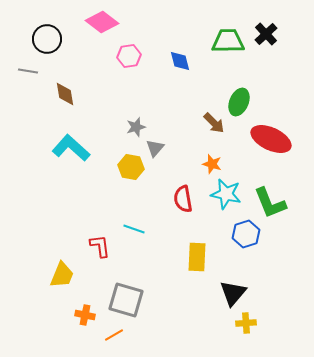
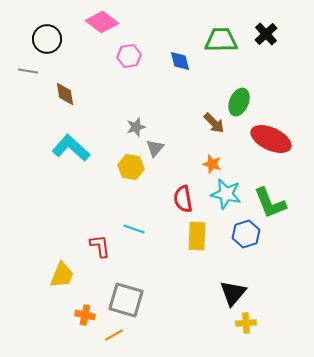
green trapezoid: moved 7 px left, 1 px up
yellow rectangle: moved 21 px up
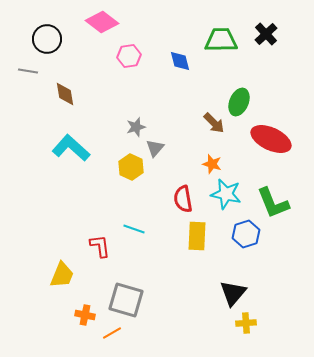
yellow hexagon: rotated 15 degrees clockwise
green L-shape: moved 3 px right
orange line: moved 2 px left, 2 px up
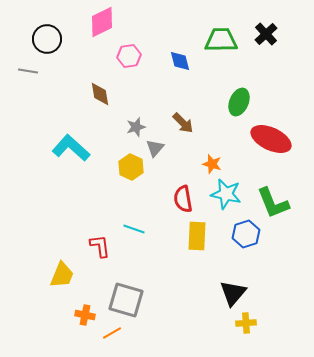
pink diamond: rotated 64 degrees counterclockwise
brown diamond: moved 35 px right
brown arrow: moved 31 px left
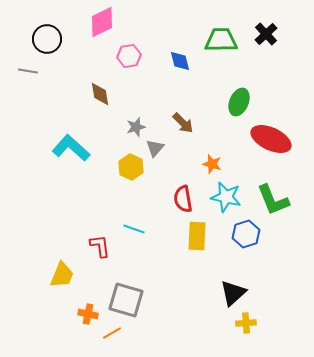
cyan star: moved 3 px down
green L-shape: moved 3 px up
black triangle: rotated 8 degrees clockwise
orange cross: moved 3 px right, 1 px up
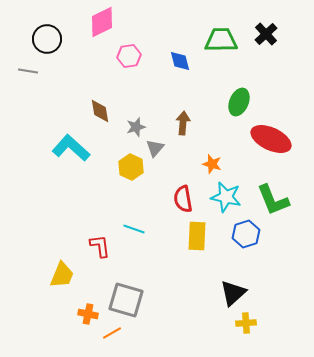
brown diamond: moved 17 px down
brown arrow: rotated 130 degrees counterclockwise
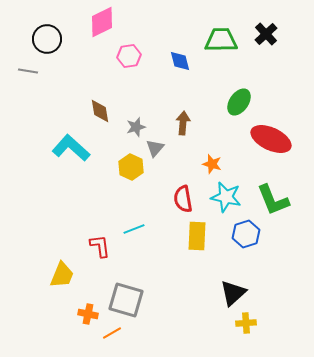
green ellipse: rotated 12 degrees clockwise
cyan line: rotated 40 degrees counterclockwise
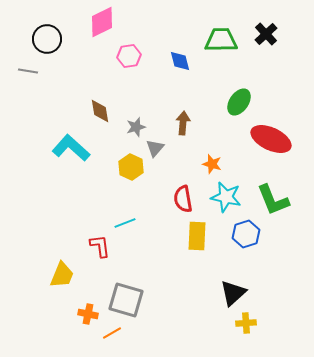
cyan line: moved 9 px left, 6 px up
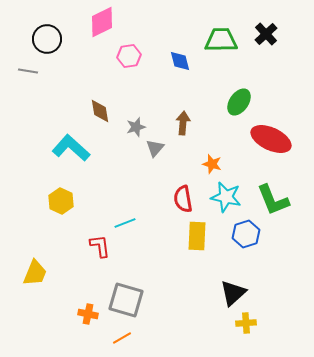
yellow hexagon: moved 70 px left, 34 px down
yellow trapezoid: moved 27 px left, 2 px up
orange line: moved 10 px right, 5 px down
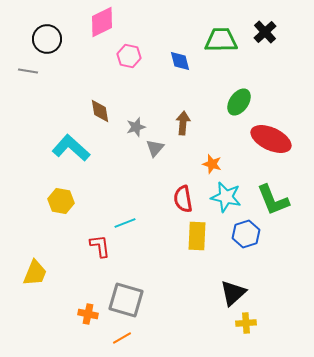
black cross: moved 1 px left, 2 px up
pink hexagon: rotated 20 degrees clockwise
yellow hexagon: rotated 15 degrees counterclockwise
